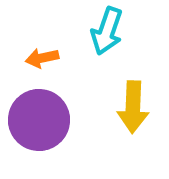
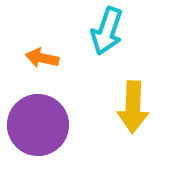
orange arrow: rotated 24 degrees clockwise
purple circle: moved 1 px left, 5 px down
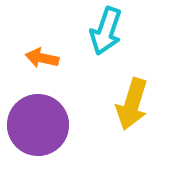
cyan arrow: moved 1 px left
yellow arrow: moved 1 px left, 3 px up; rotated 15 degrees clockwise
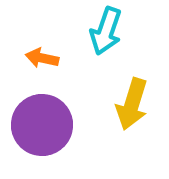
purple circle: moved 4 px right
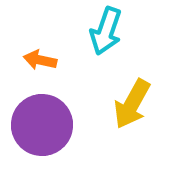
orange arrow: moved 2 px left, 2 px down
yellow arrow: rotated 12 degrees clockwise
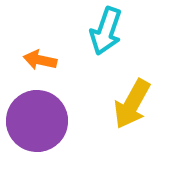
purple circle: moved 5 px left, 4 px up
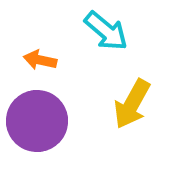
cyan arrow: rotated 69 degrees counterclockwise
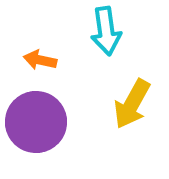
cyan arrow: rotated 42 degrees clockwise
purple circle: moved 1 px left, 1 px down
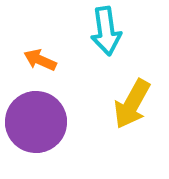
orange arrow: rotated 12 degrees clockwise
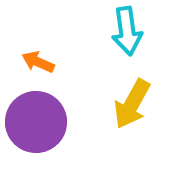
cyan arrow: moved 21 px right
orange arrow: moved 2 px left, 2 px down
